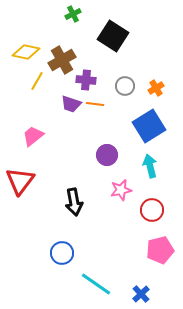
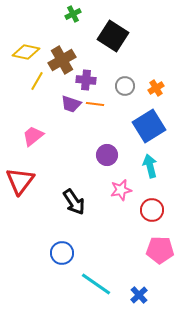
black arrow: rotated 24 degrees counterclockwise
pink pentagon: rotated 16 degrees clockwise
blue cross: moved 2 px left, 1 px down
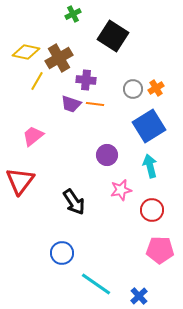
brown cross: moved 3 px left, 2 px up
gray circle: moved 8 px right, 3 px down
blue cross: moved 1 px down
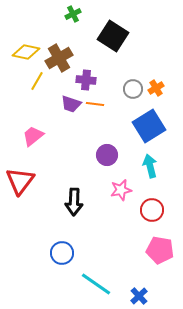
black arrow: rotated 36 degrees clockwise
pink pentagon: rotated 8 degrees clockwise
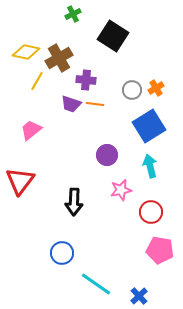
gray circle: moved 1 px left, 1 px down
pink trapezoid: moved 2 px left, 6 px up
red circle: moved 1 px left, 2 px down
